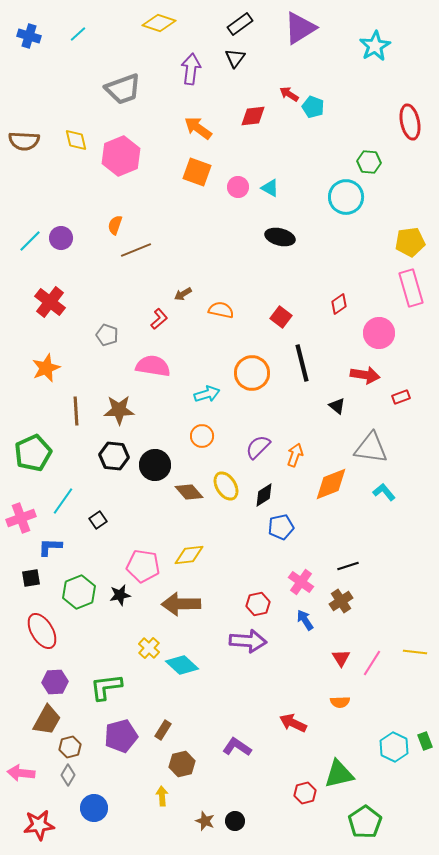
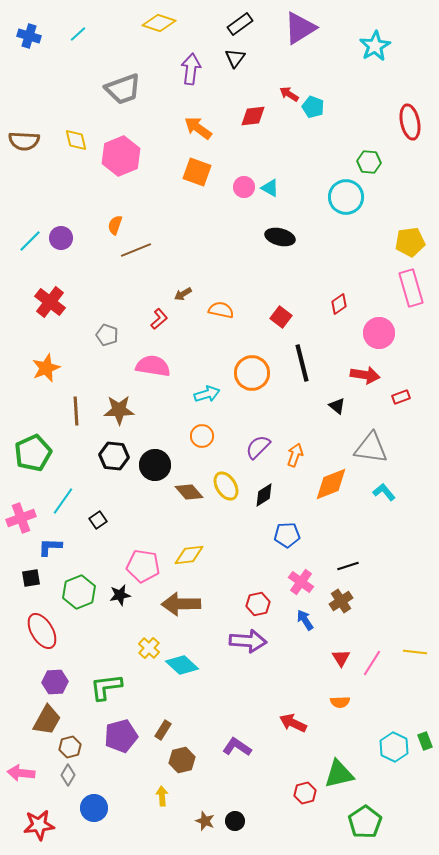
pink circle at (238, 187): moved 6 px right
blue pentagon at (281, 527): moved 6 px right, 8 px down; rotated 10 degrees clockwise
brown hexagon at (182, 764): moved 4 px up
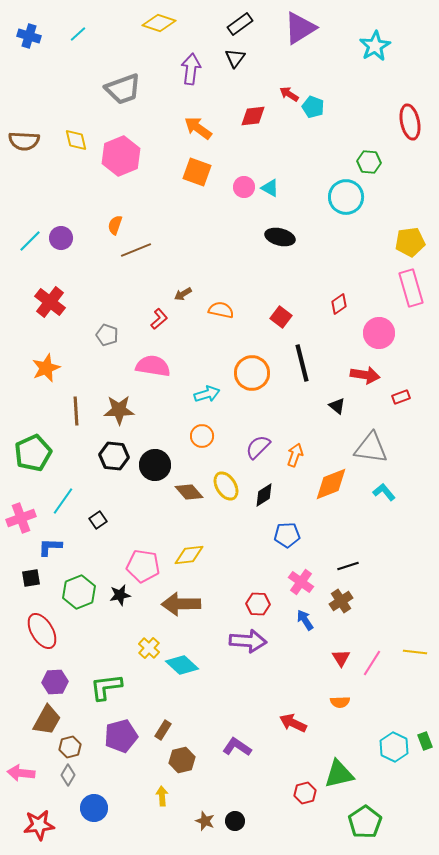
red hexagon at (258, 604): rotated 15 degrees clockwise
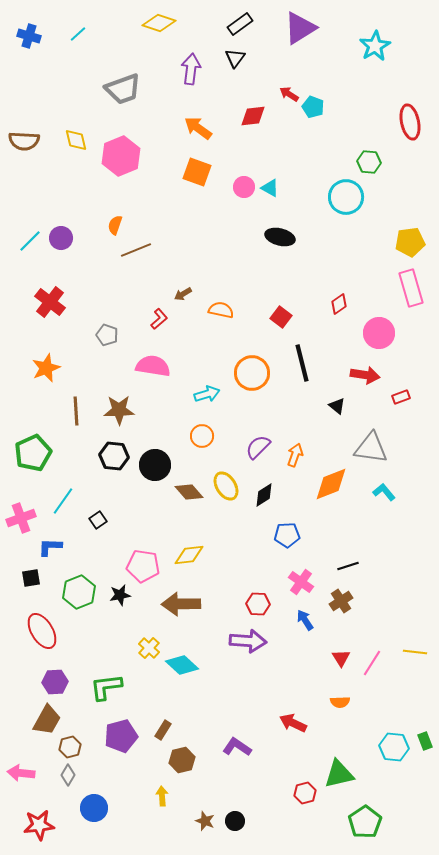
cyan hexagon at (394, 747): rotated 20 degrees counterclockwise
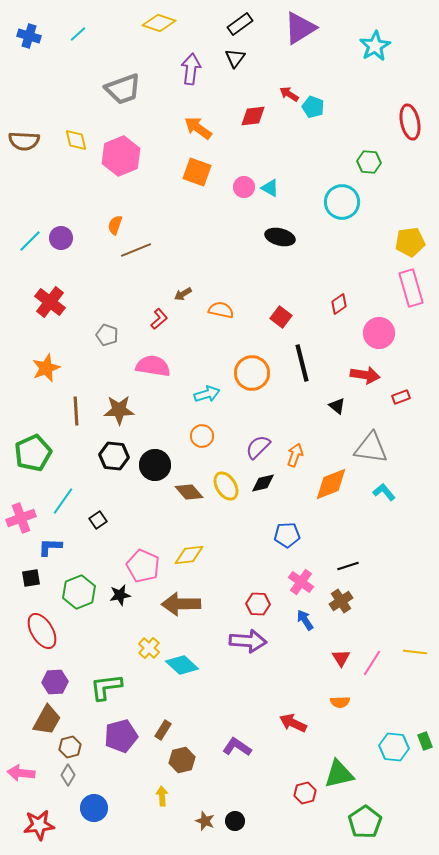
cyan circle at (346, 197): moved 4 px left, 5 px down
black diamond at (264, 495): moved 1 px left, 12 px up; rotated 20 degrees clockwise
pink pentagon at (143, 566): rotated 16 degrees clockwise
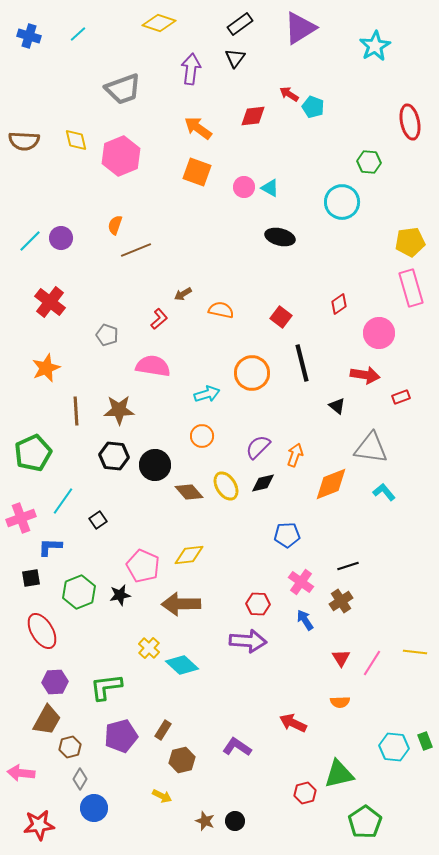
gray diamond at (68, 775): moved 12 px right, 4 px down
yellow arrow at (162, 796): rotated 120 degrees clockwise
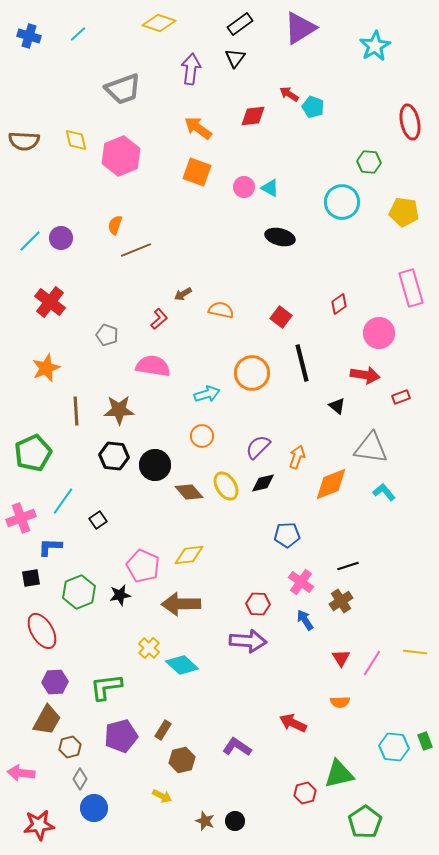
yellow pentagon at (410, 242): moved 6 px left, 30 px up; rotated 16 degrees clockwise
orange arrow at (295, 455): moved 2 px right, 2 px down
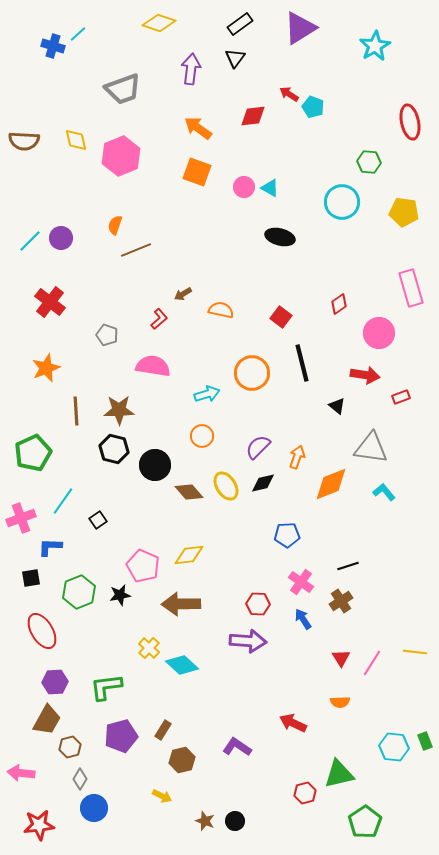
blue cross at (29, 36): moved 24 px right, 10 px down
black hexagon at (114, 456): moved 7 px up; rotated 8 degrees clockwise
blue arrow at (305, 620): moved 2 px left, 1 px up
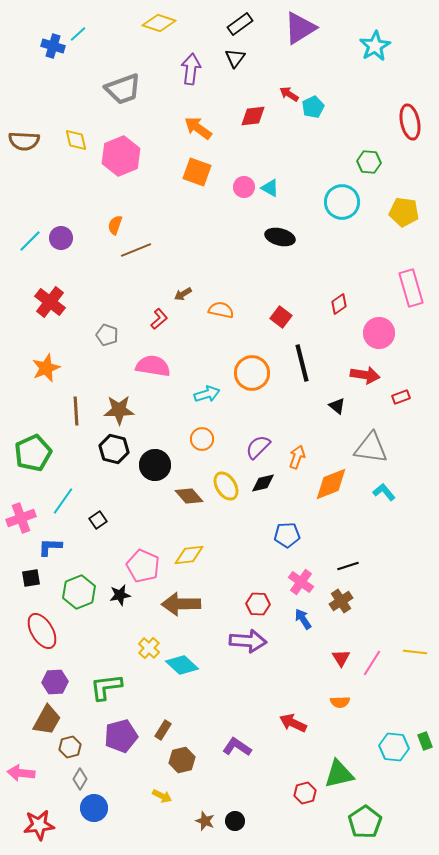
cyan pentagon at (313, 107): rotated 25 degrees clockwise
orange circle at (202, 436): moved 3 px down
brown diamond at (189, 492): moved 4 px down
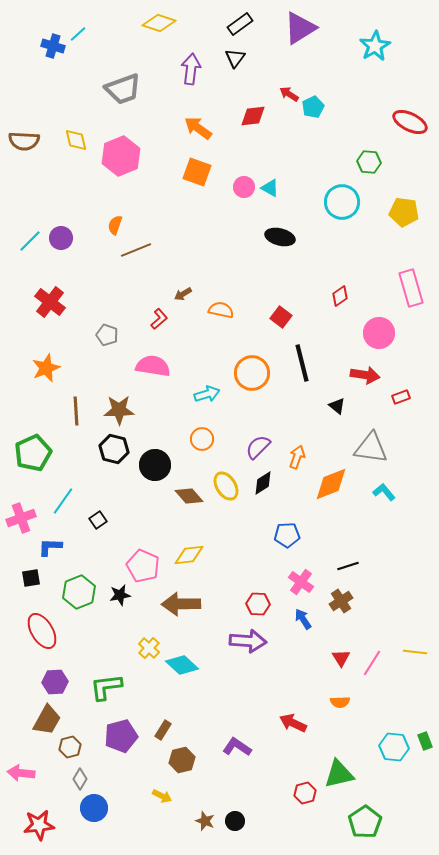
red ellipse at (410, 122): rotated 52 degrees counterclockwise
red diamond at (339, 304): moved 1 px right, 8 px up
black diamond at (263, 483): rotated 20 degrees counterclockwise
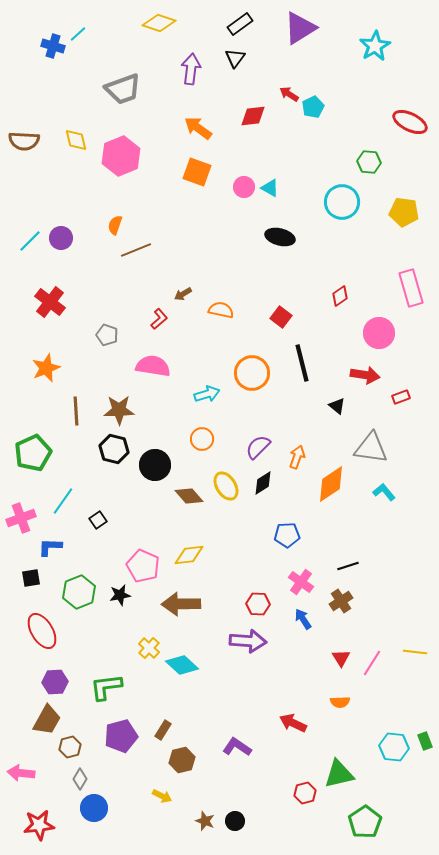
orange diamond at (331, 484): rotated 12 degrees counterclockwise
